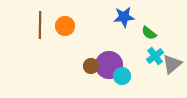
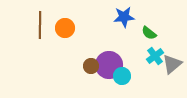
orange circle: moved 2 px down
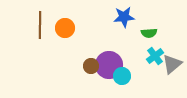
green semicircle: rotated 42 degrees counterclockwise
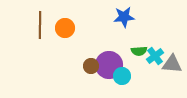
green semicircle: moved 10 px left, 18 px down
gray triangle: rotated 45 degrees clockwise
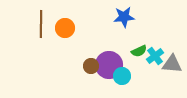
brown line: moved 1 px right, 1 px up
green semicircle: rotated 21 degrees counterclockwise
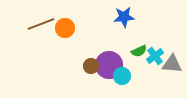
brown line: rotated 68 degrees clockwise
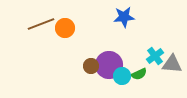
green semicircle: moved 23 px down
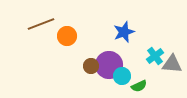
blue star: moved 15 px down; rotated 15 degrees counterclockwise
orange circle: moved 2 px right, 8 px down
green semicircle: moved 12 px down
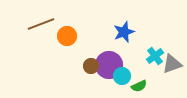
gray triangle: rotated 25 degrees counterclockwise
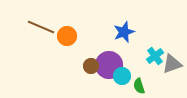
brown line: moved 3 px down; rotated 44 degrees clockwise
green semicircle: rotated 98 degrees clockwise
